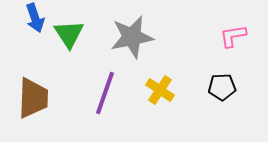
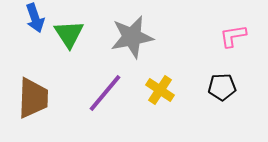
purple line: rotated 21 degrees clockwise
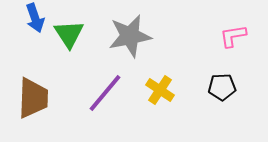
gray star: moved 2 px left, 1 px up
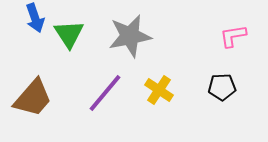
yellow cross: moved 1 px left
brown trapezoid: rotated 39 degrees clockwise
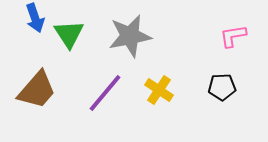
brown trapezoid: moved 4 px right, 8 px up
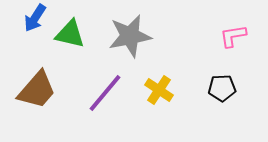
blue arrow: rotated 52 degrees clockwise
green triangle: moved 1 px right; rotated 44 degrees counterclockwise
black pentagon: moved 1 px down
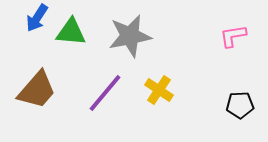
blue arrow: moved 2 px right
green triangle: moved 1 px right, 2 px up; rotated 8 degrees counterclockwise
black pentagon: moved 18 px right, 17 px down
